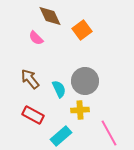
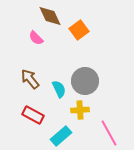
orange square: moved 3 px left
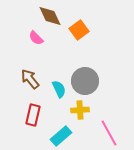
red rectangle: rotated 75 degrees clockwise
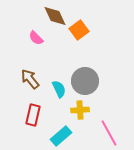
brown diamond: moved 5 px right
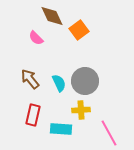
brown diamond: moved 3 px left
cyan semicircle: moved 6 px up
yellow cross: moved 1 px right
cyan rectangle: moved 7 px up; rotated 45 degrees clockwise
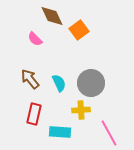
pink semicircle: moved 1 px left, 1 px down
gray circle: moved 6 px right, 2 px down
red rectangle: moved 1 px right, 1 px up
cyan rectangle: moved 1 px left, 3 px down
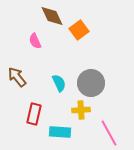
pink semicircle: moved 2 px down; rotated 21 degrees clockwise
brown arrow: moved 13 px left, 2 px up
